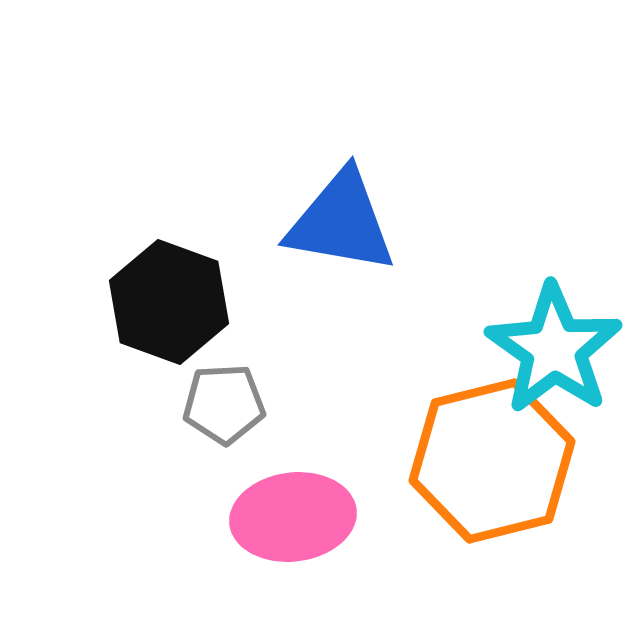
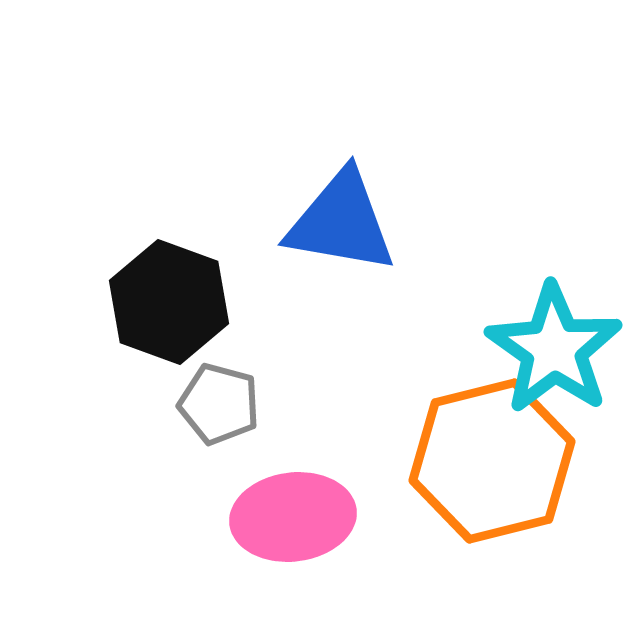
gray pentagon: moved 5 px left; rotated 18 degrees clockwise
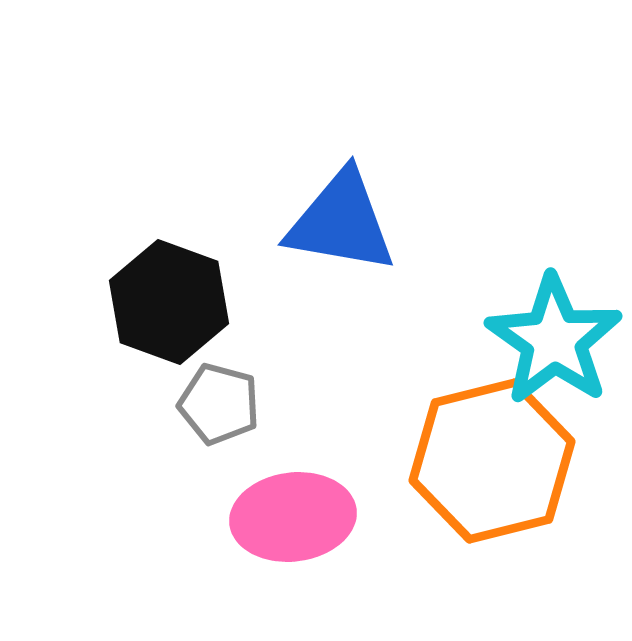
cyan star: moved 9 px up
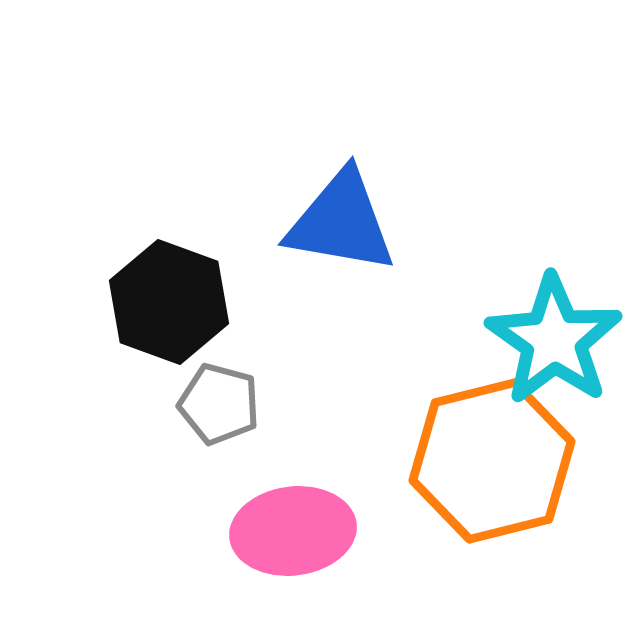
pink ellipse: moved 14 px down
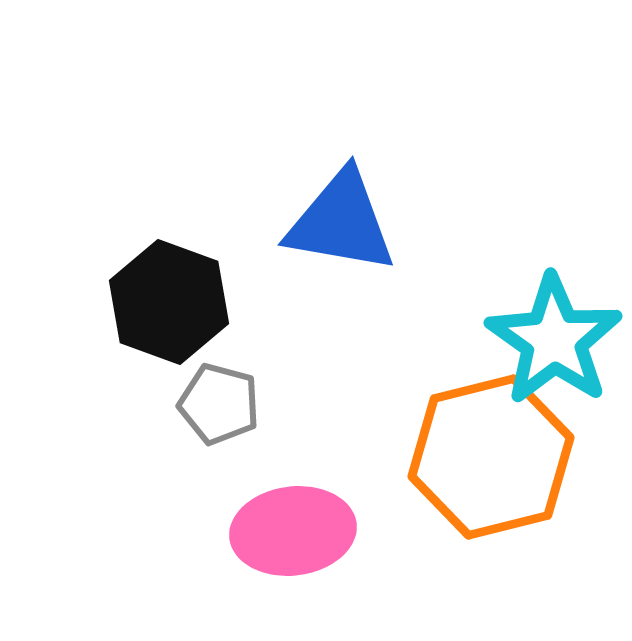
orange hexagon: moved 1 px left, 4 px up
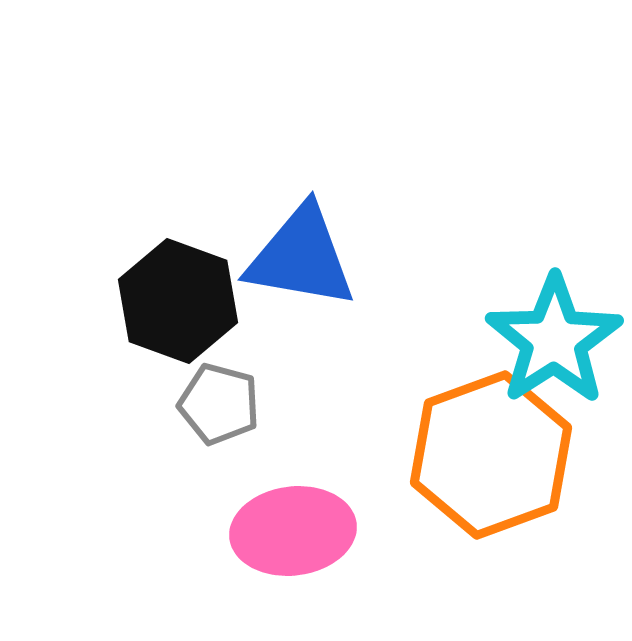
blue triangle: moved 40 px left, 35 px down
black hexagon: moved 9 px right, 1 px up
cyan star: rotated 4 degrees clockwise
orange hexagon: moved 2 px up; rotated 6 degrees counterclockwise
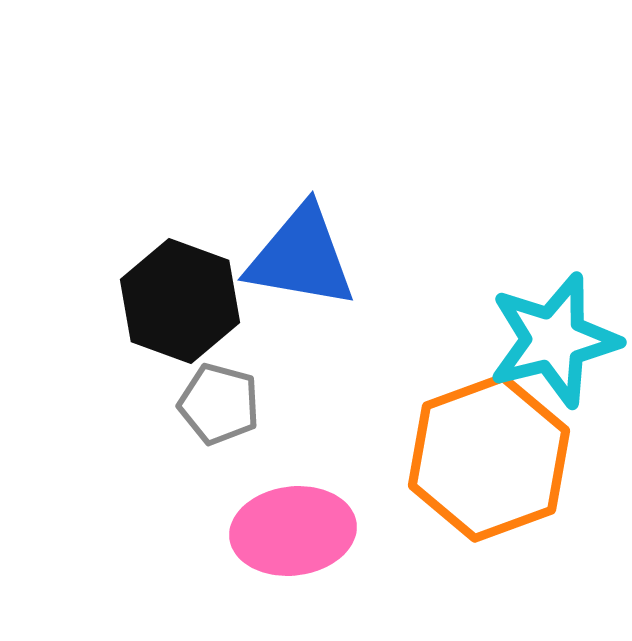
black hexagon: moved 2 px right
cyan star: rotated 19 degrees clockwise
orange hexagon: moved 2 px left, 3 px down
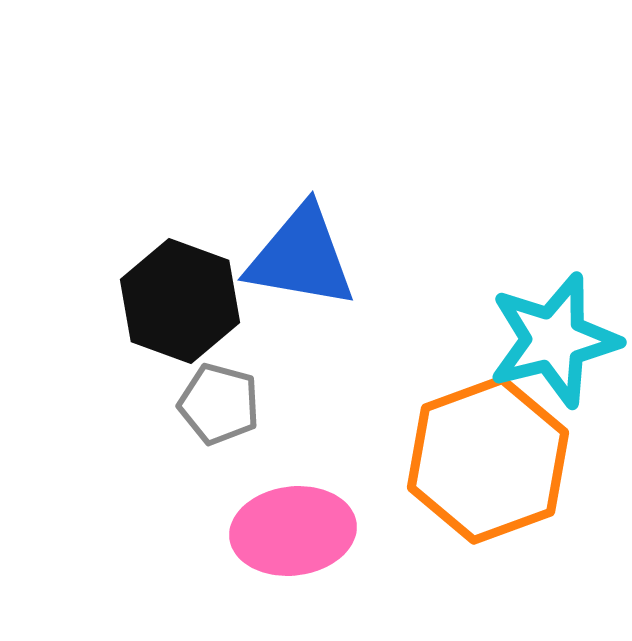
orange hexagon: moved 1 px left, 2 px down
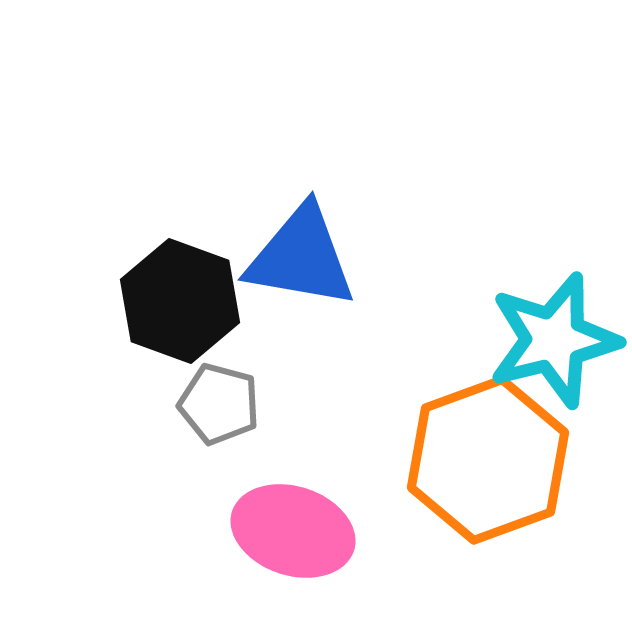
pink ellipse: rotated 25 degrees clockwise
